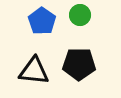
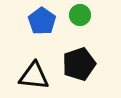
black pentagon: rotated 20 degrees counterclockwise
black triangle: moved 5 px down
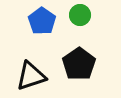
black pentagon: rotated 16 degrees counterclockwise
black triangle: moved 3 px left; rotated 24 degrees counterclockwise
